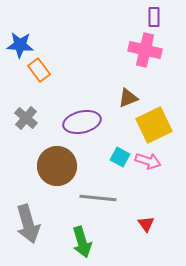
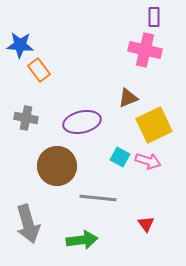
gray cross: rotated 30 degrees counterclockwise
green arrow: moved 2 px up; rotated 80 degrees counterclockwise
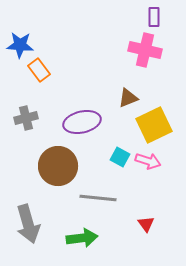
gray cross: rotated 25 degrees counterclockwise
brown circle: moved 1 px right
green arrow: moved 2 px up
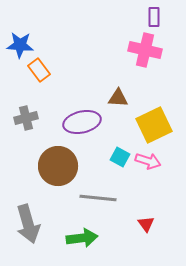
brown triangle: moved 10 px left; rotated 25 degrees clockwise
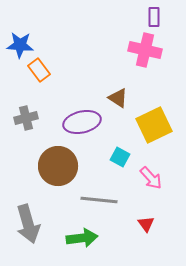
brown triangle: rotated 30 degrees clockwise
pink arrow: moved 3 px right, 17 px down; rotated 30 degrees clockwise
gray line: moved 1 px right, 2 px down
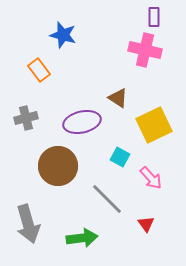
blue star: moved 43 px right, 10 px up; rotated 12 degrees clockwise
gray line: moved 8 px right, 1 px up; rotated 39 degrees clockwise
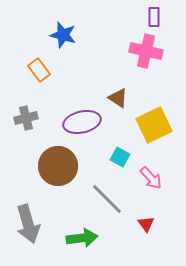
pink cross: moved 1 px right, 1 px down
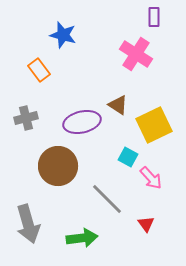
pink cross: moved 10 px left, 3 px down; rotated 20 degrees clockwise
brown triangle: moved 7 px down
cyan square: moved 8 px right
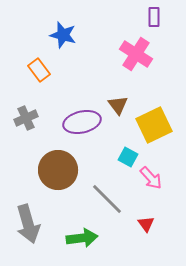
brown triangle: rotated 20 degrees clockwise
gray cross: rotated 10 degrees counterclockwise
brown circle: moved 4 px down
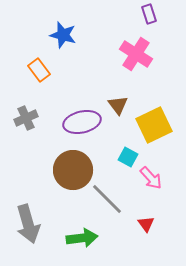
purple rectangle: moved 5 px left, 3 px up; rotated 18 degrees counterclockwise
brown circle: moved 15 px right
